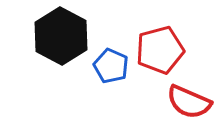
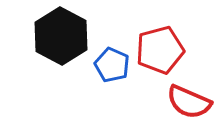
blue pentagon: moved 1 px right, 1 px up
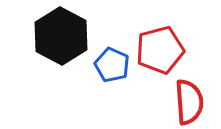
red semicircle: rotated 117 degrees counterclockwise
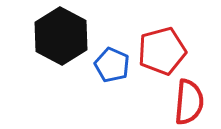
red pentagon: moved 2 px right, 1 px down
red semicircle: rotated 9 degrees clockwise
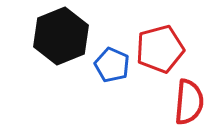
black hexagon: rotated 10 degrees clockwise
red pentagon: moved 2 px left, 2 px up
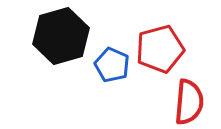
black hexagon: rotated 6 degrees clockwise
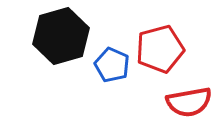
red semicircle: rotated 75 degrees clockwise
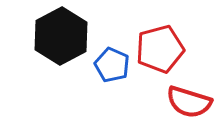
black hexagon: rotated 12 degrees counterclockwise
red semicircle: rotated 27 degrees clockwise
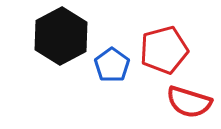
red pentagon: moved 4 px right, 1 px down
blue pentagon: rotated 12 degrees clockwise
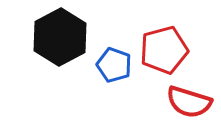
black hexagon: moved 1 px left, 1 px down
blue pentagon: moved 2 px right; rotated 16 degrees counterclockwise
